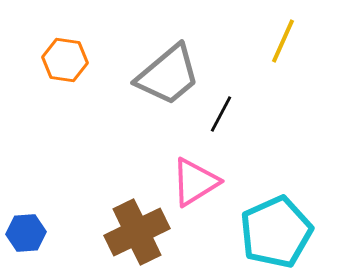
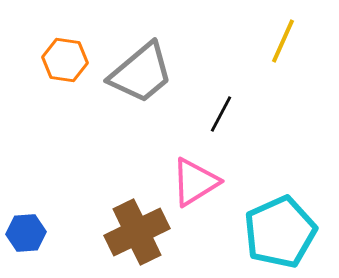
gray trapezoid: moved 27 px left, 2 px up
cyan pentagon: moved 4 px right
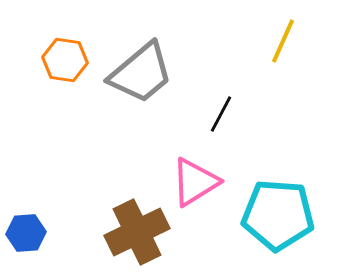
cyan pentagon: moved 2 px left, 17 px up; rotated 28 degrees clockwise
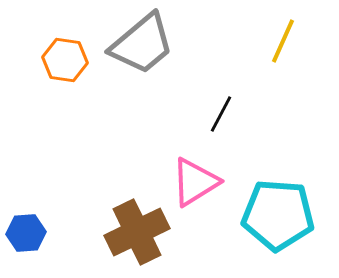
gray trapezoid: moved 1 px right, 29 px up
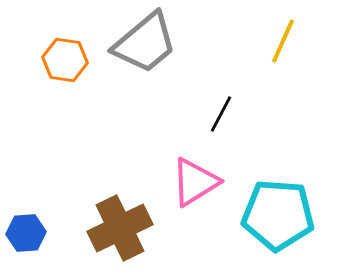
gray trapezoid: moved 3 px right, 1 px up
brown cross: moved 17 px left, 4 px up
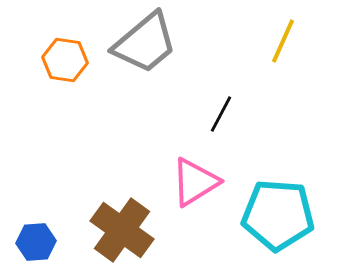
brown cross: moved 2 px right, 2 px down; rotated 28 degrees counterclockwise
blue hexagon: moved 10 px right, 9 px down
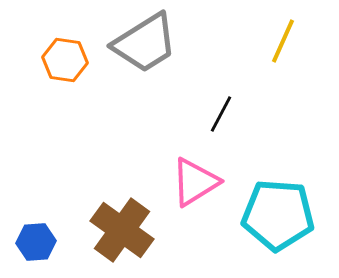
gray trapezoid: rotated 8 degrees clockwise
